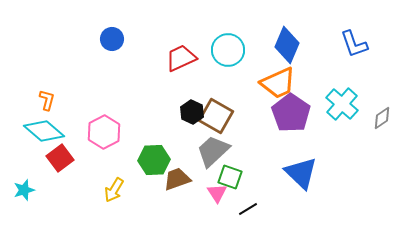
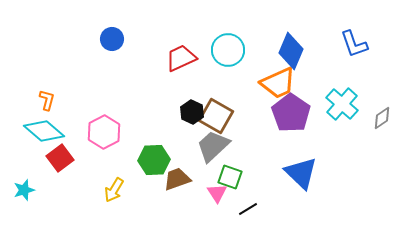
blue diamond: moved 4 px right, 6 px down
gray trapezoid: moved 5 px up
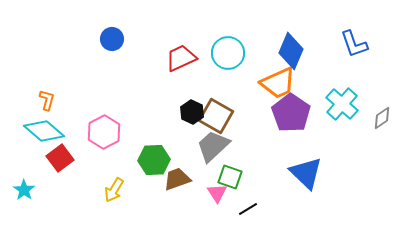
cyan circle: moved 3 px down
blue triangle: moved 5 px right
cyan star: rotated 20 degrees counterclockwise
